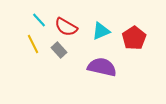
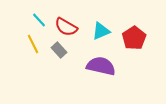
purple semicircle: moved 1 px left, 1 px up
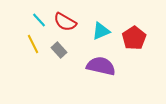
red semicircle: moved 1 px left, 5 px up
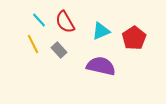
red semicircle: rotated 30 degrees clockwise
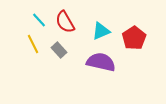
purple semicircle: moved 4 px up
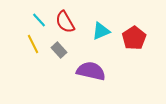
purple semicircle: moved 10 px left, 9 px down
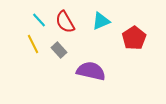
cyan triangle: moved 10 px up
